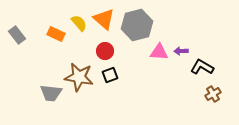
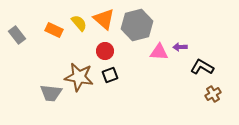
orange rectangle: moved 2 px left, 4 px up
purple arrow: moved 1 px left, 4 px up
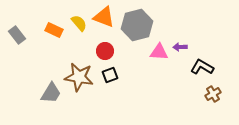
orange triangle: moved 2 px up; rotated 20 degrees counterclockwise
gray trapezoid: rotated 65 degrees counterclockwise
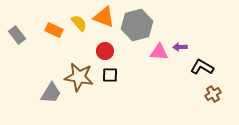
black square: rotated 21 degrees clockwise
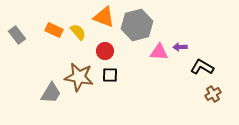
yellow semicircle: moved 1 px left, 9 px down
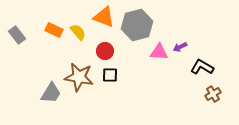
purple arrow: rotated 24 degrees counterclockwise
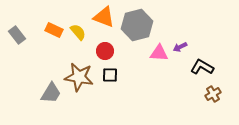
pink triangle: moved 1 px down
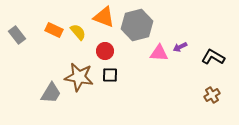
black L-shape: moved 11 px right, 10 px up
brown cross: moved 1 px left, 1 px down
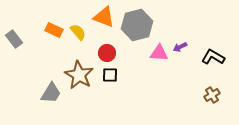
gray rectangle: moved 3 px left, 4 px down
red circle: moved 2 px right, 2 px down
brown star: moved 2 px up; rotated 20 degrees clockwise
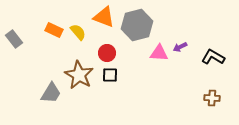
brown cross: moved 3 px down; rotated 35 degrees clockwise
